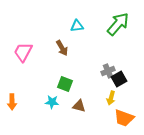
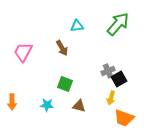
cyan star: moved 5 px left, 3 px down
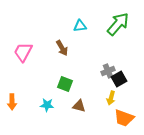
cyan triangle: moved 3 px right
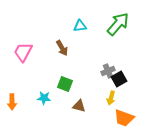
cyan star: moved 3 px left, 7 px up
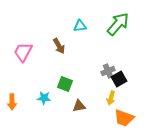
brown arrow: moved 3 px left, 2 px up
brown triangle: rotated 24 degrees counterclockwise
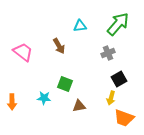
pink trapezoid: rotated 100 degrees clockwise
gray cross: moved 18 px up
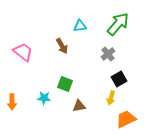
brown arrow: moved 3 px right
gray cross: moved 1 px down; rotated 16 degrees counterclockwise
orange trapezoid: moved 2 px right, 1 px down; rotated 135 degrees clockwise
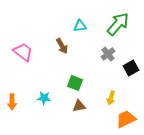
black square: moved 12 px right, 11 px up
green square: moved 10 px right, 1 px up
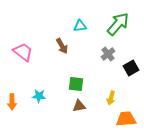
green square: moved 1 px right, 1 px down; rotated 14 degrees counterclockwise
cyan star: moved 5 px left, 2 px up
orange trapezoid: rotated 20 degrees clockwise
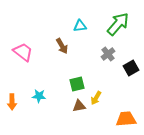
green square: moved 1 px right; rotated 21 degrees counterclockwise
yellow arrow: moved 15 px left; rotated 16 degrees clockwise
